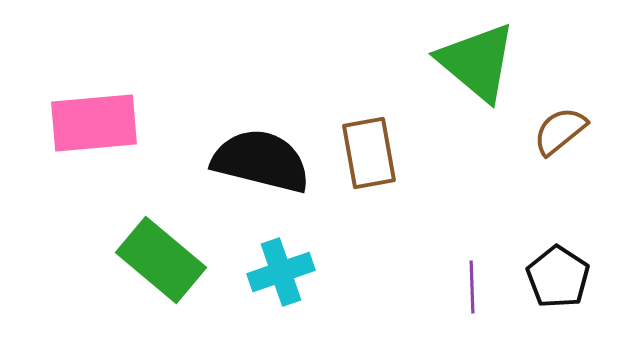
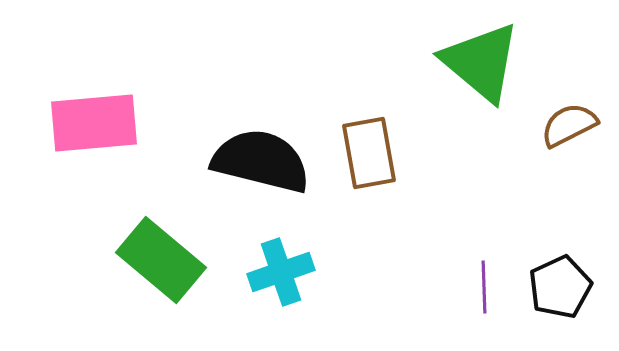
green triangle: moved 4 px right
brown semicircle: moved 9 px right, 6 px up; rotated 12 degrees clockwise
black pentagon: moved 2 px right, 10 px down; rotated 14 degrees clockwise
purple line: moved 12 px right
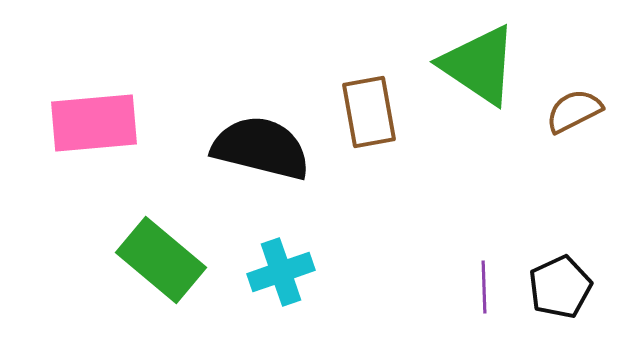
green triangle: moved 2 px left, 3 px down; rotated 6 degrees counterclockwise
brown semicircle: moved 5 px right, 14 px up
brown rectangle: moved 41 px up
black semicircle: moved 13 px up
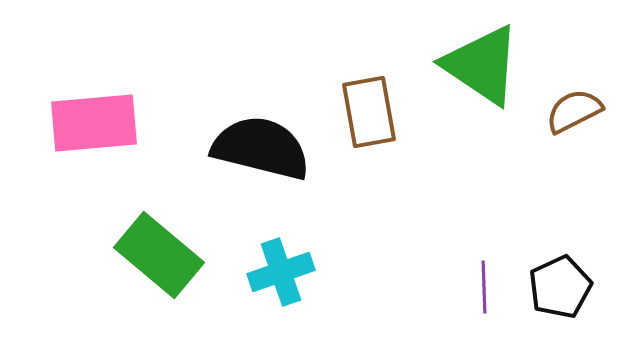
green triangle: moved 3 px right
green rectangle: moved 2 px left, 5 px up
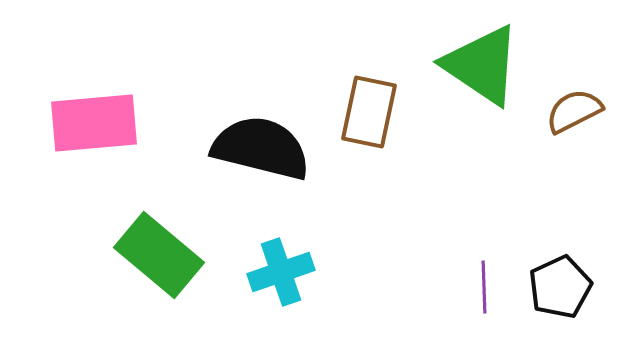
brown rectangle: rotated 22 degrees clockwise
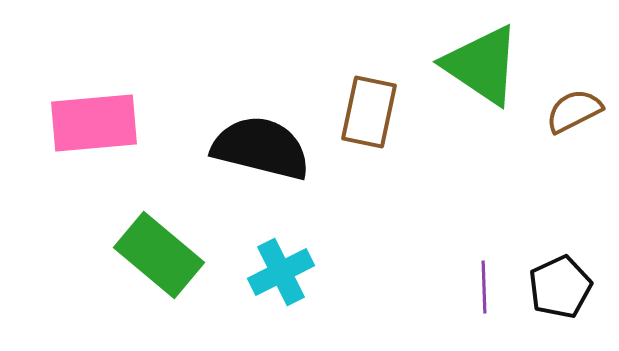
cyan cross: rotated 8 degrees counterclockwise
